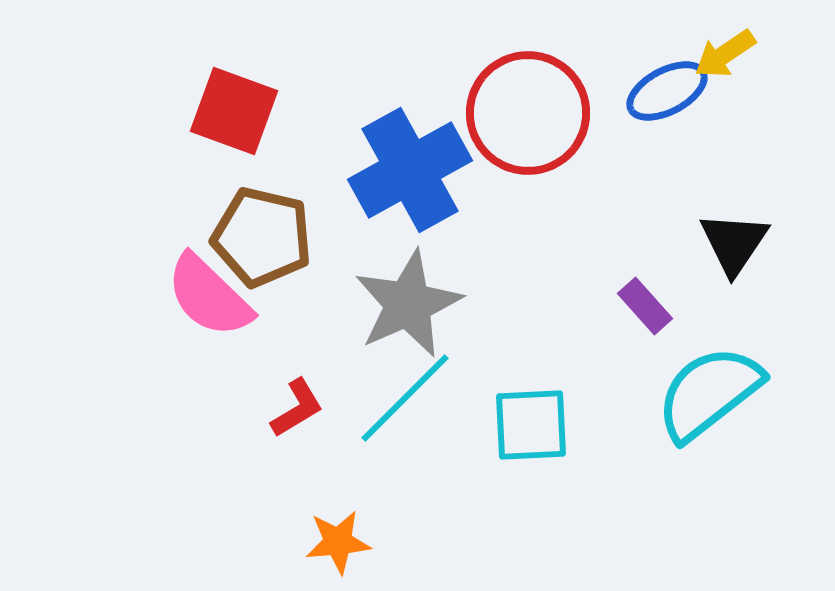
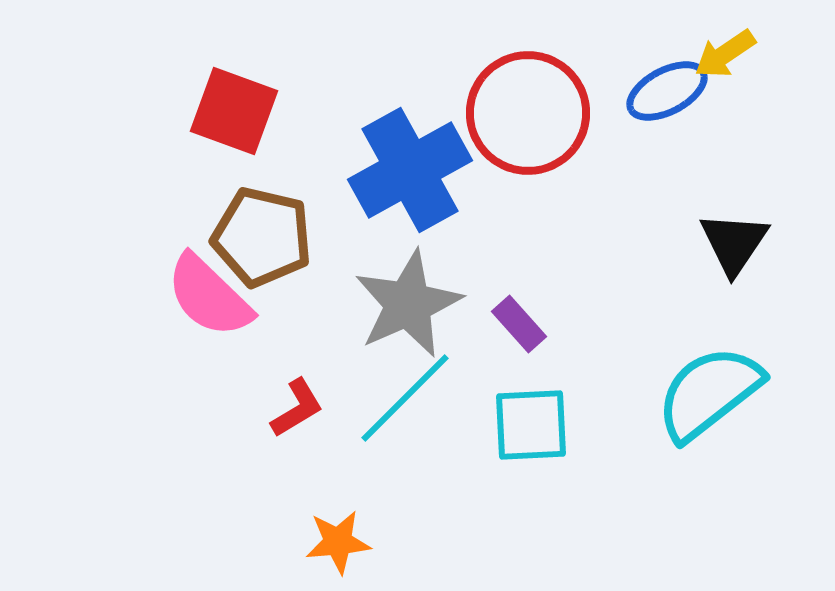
purple rectangle: moved 126 px left, 18 px down
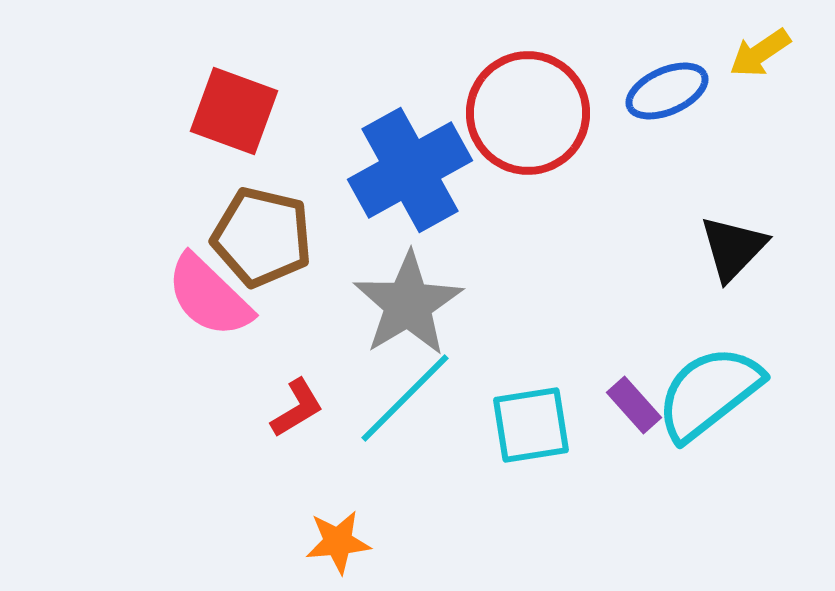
yellow arrow: moved 35 px right, 1 px up
blue ellipse: rotated 4 degrees clockwise
black triangle: moved 1 px left, 5 px down; rotated 10 degrees clockwise
gray star: rotated 7 degrees counterclockwise
purple rectangle: moved 115 px right, 81 px down
cyan square: rotated 6 degrees counterclockwise
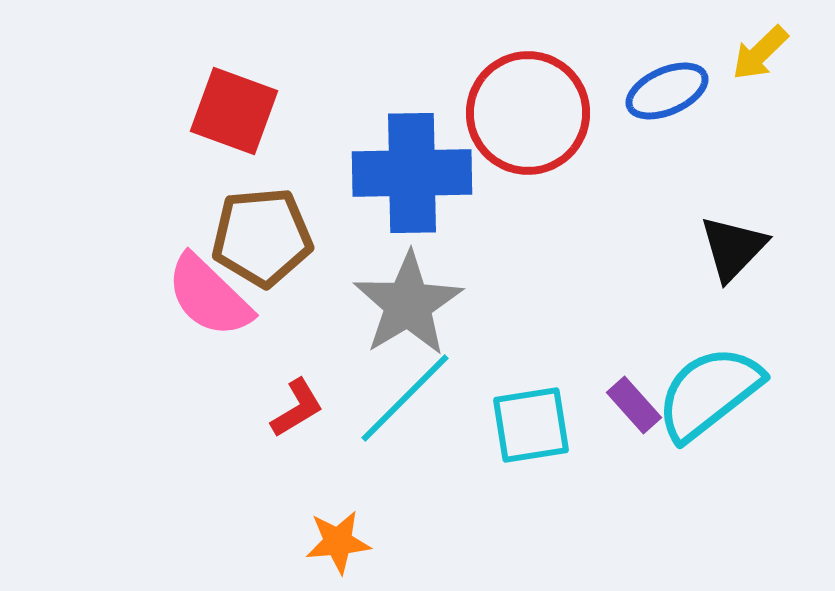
yellow arrow: rotated 10 degrees counterclockwise
blue cross: moved 2 px right, 3 px down; rotated 28 degrees clockwise
brown pentagon: rotated 18 degrees counterclockwise
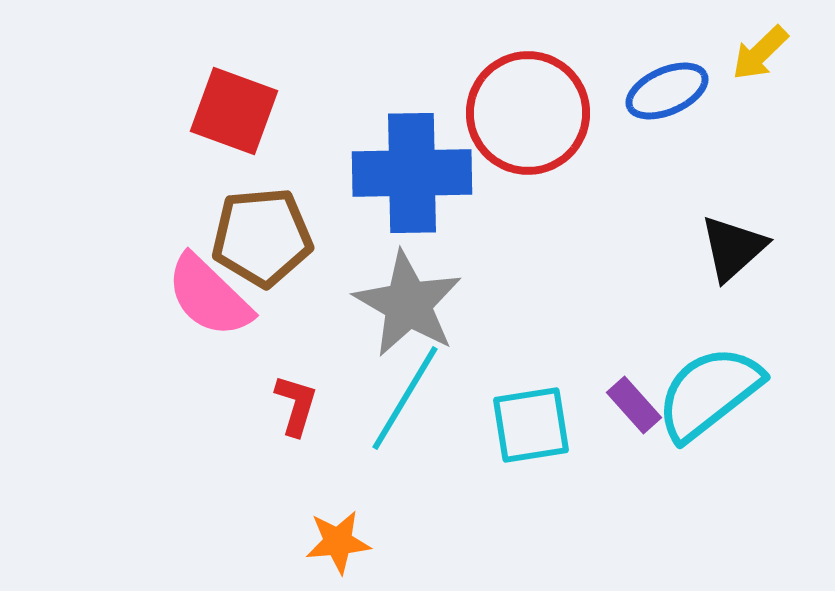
black triangle: rotated 4 degrees clockwise
gray star: rotated 11 degrees counterclockwise
cyan line: rotated 14 degrees counterclockwise
red L-shape: moved 1 px left, 3 px up; rotated 42 degrees counterclockwise
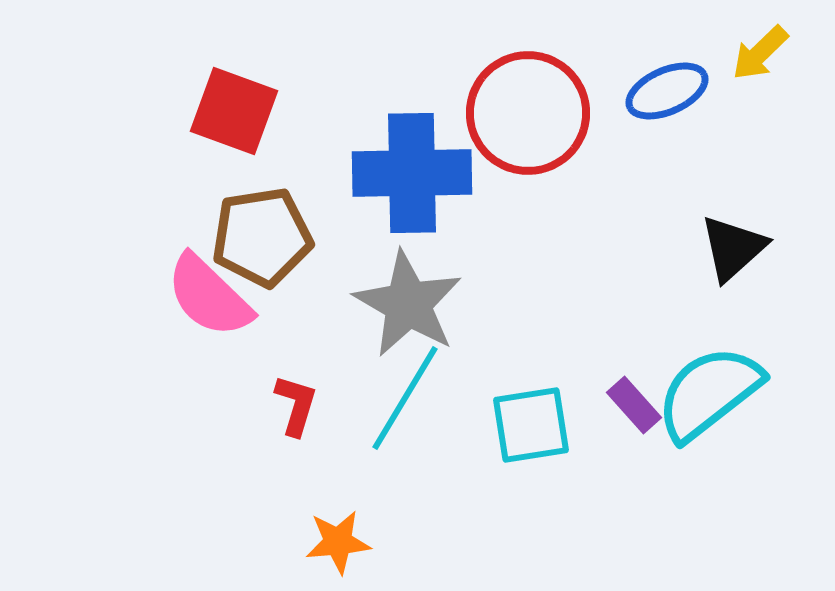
brown pentagon: rotated 4 degrees counterclockwise
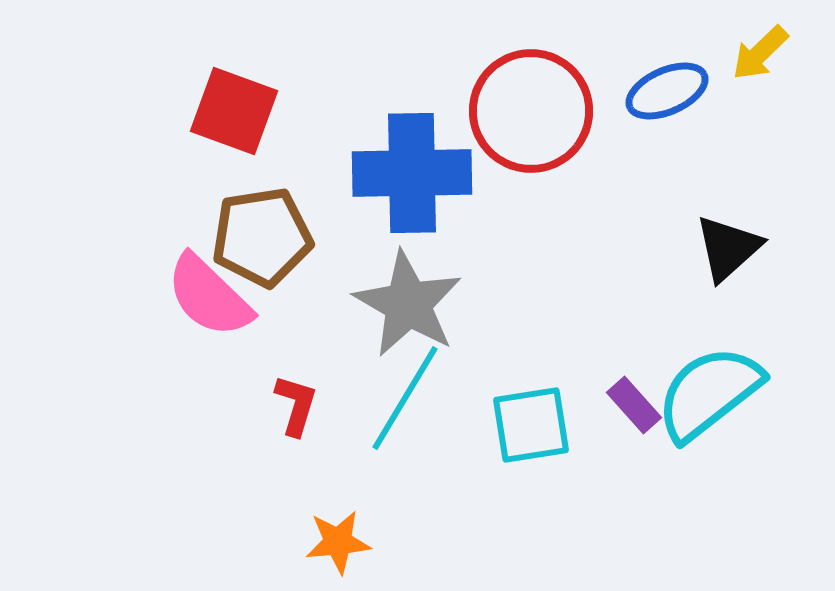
red circle: moved 3 px right, 2 px up
black triangle: moved 5 px left
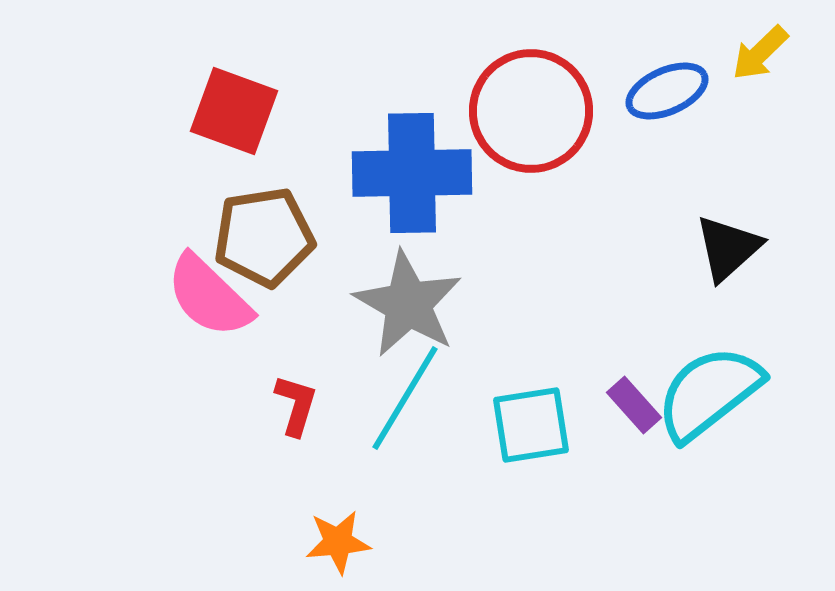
brown pentagon: moved 2 px right
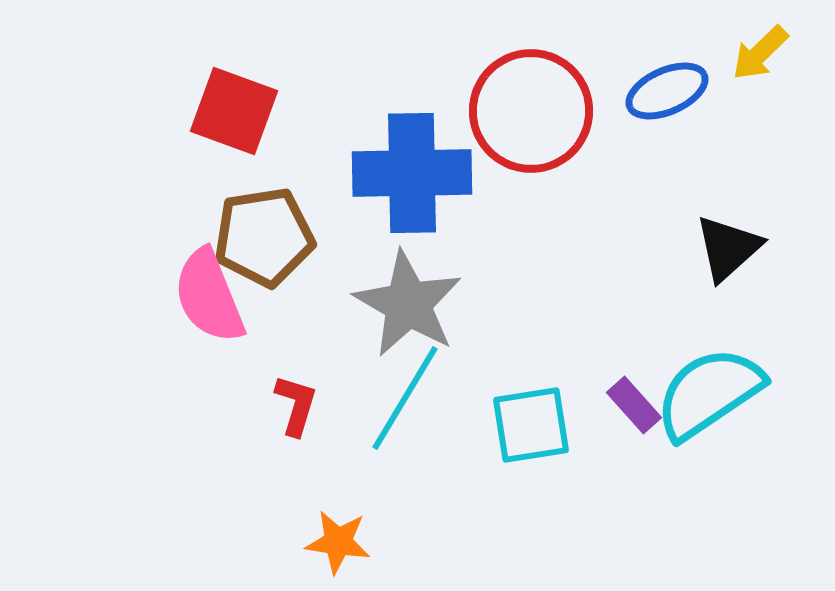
pink semicircle: rotated 24 degrees clockwise
cyan semicircle: rotated 4 degrees clockwise
orange star: rotated 14 degrees clockwise
